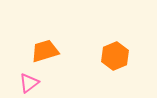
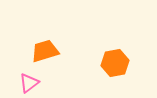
orange hexagon: moved 7 px down; rotated 12 degrees clockwise
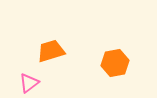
orange trapezoid: moved 6 px right
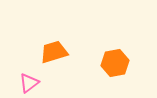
orange trapezoid: moved 3 px right, 1 px down
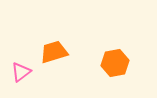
pink triangle: moved 8 px left, 11 px up
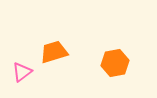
pink triangle: moved 1 px right
